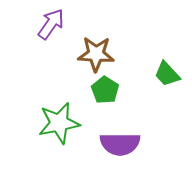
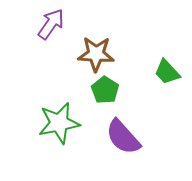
green trapezoid: moved 2 px up
purple semicircle: moved 3 px right, 7 px up; rotated 48 degrees clockwise
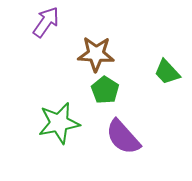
purple arrow: moved 5 px left, 2 px up
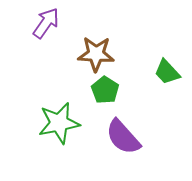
purple arrow: moved 1 px down
